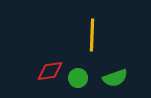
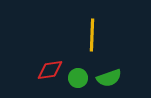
red diamond: moved 1 px up
green semicircle: moved 6 px left
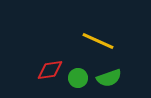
yellow line: moved 6 px right, 6 px down; rotated 68 degrees counterclockwise
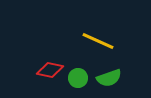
red diamond: rotated 20 degrees clockwise
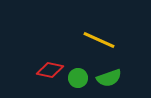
yellow line: moved 1 px right, 1 px up
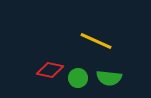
yellow line: moved 3 px left, 1 px down
green semicircle: rotated 25 degrees clockwise
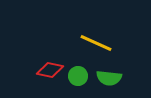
yellow line: moved 2 px down
green circle: moved 2 px up
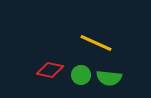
green circle: moved 3 px right, 1 px up
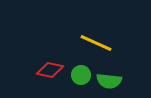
green semicircle: moved 3 px down
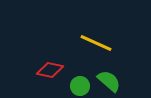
green circle: moved 1 px left, 11 px down
green semicircle: rotated 145 degrees counterclockwise
